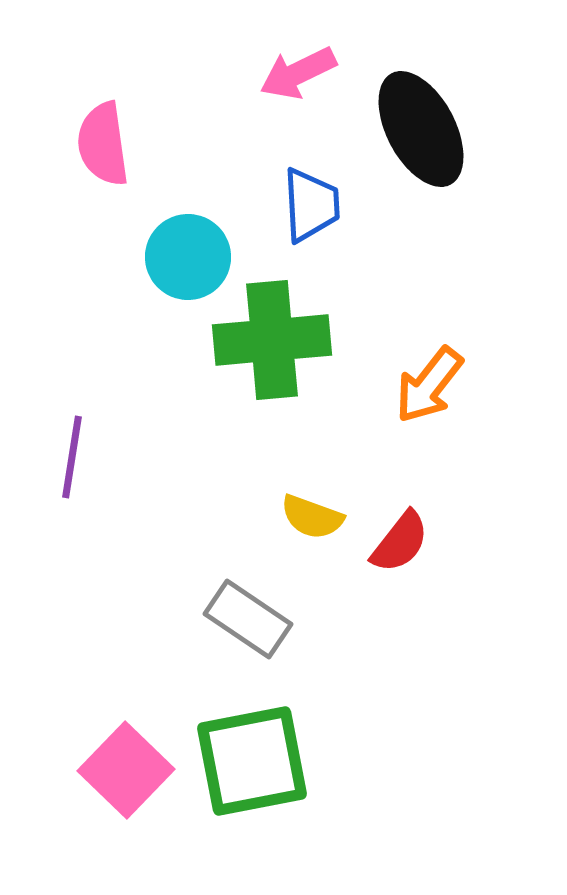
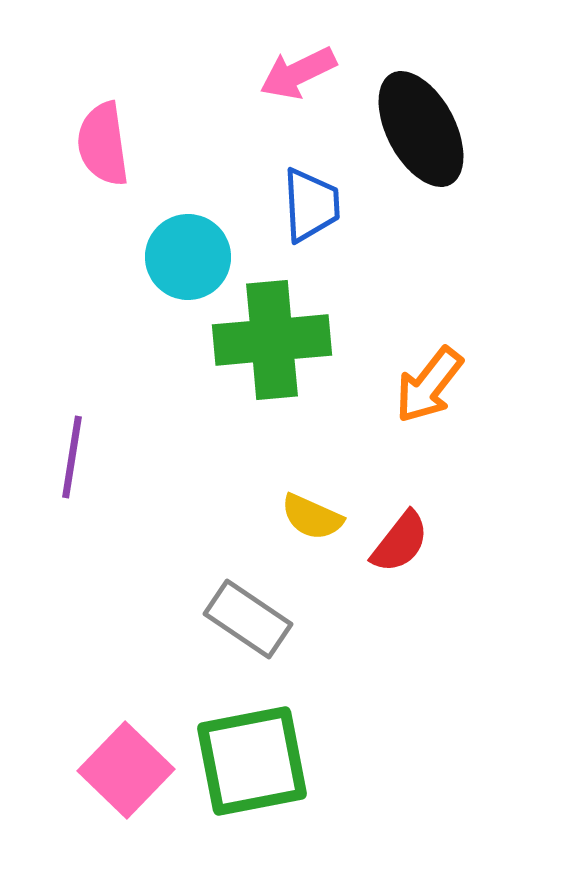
yellow semicircle: rotated 4 degrees clockwise
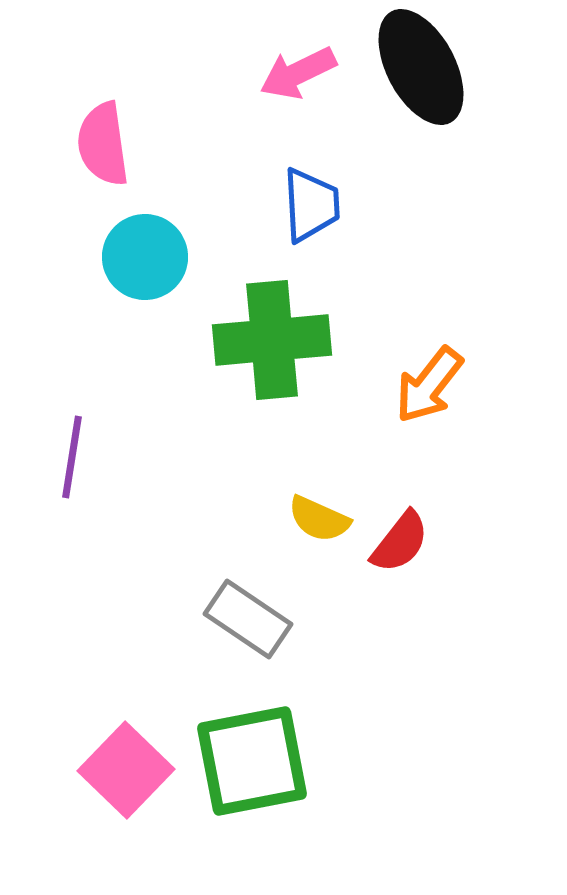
black ellipse: moved 62 px up
cyan circle: moved 43 px left
yellow semicircle: moved 7 px right, 2 px down
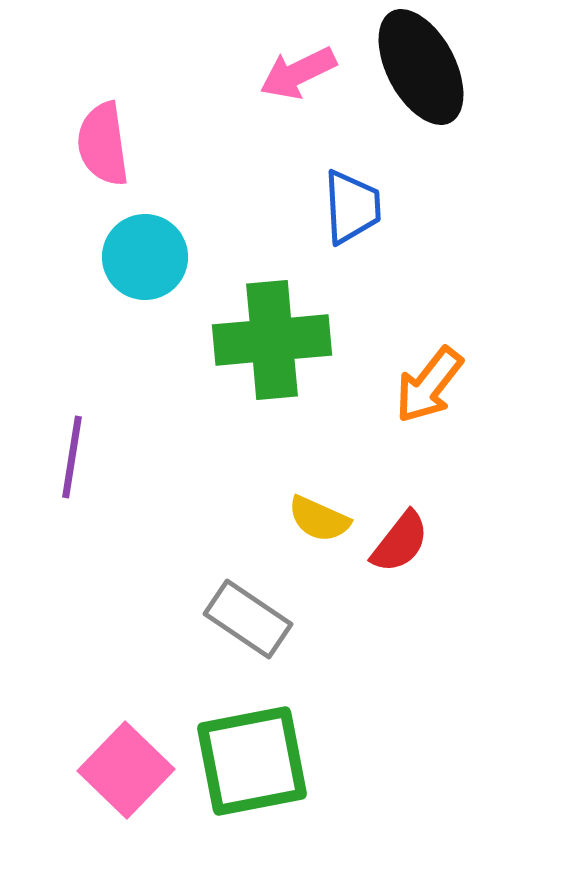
blue trapezoid: moved 41 px right, 2 px down
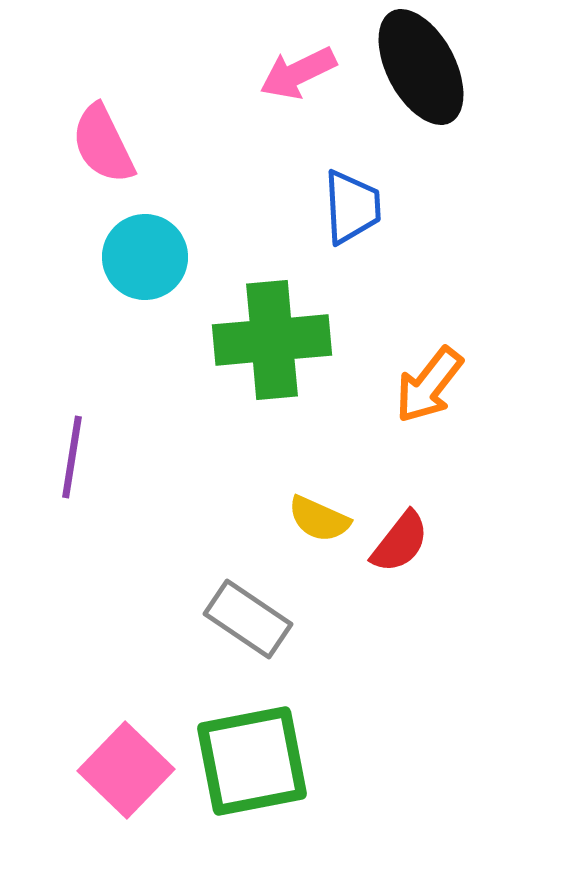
pink semicircle: rotated 18 degrees counterclockwise
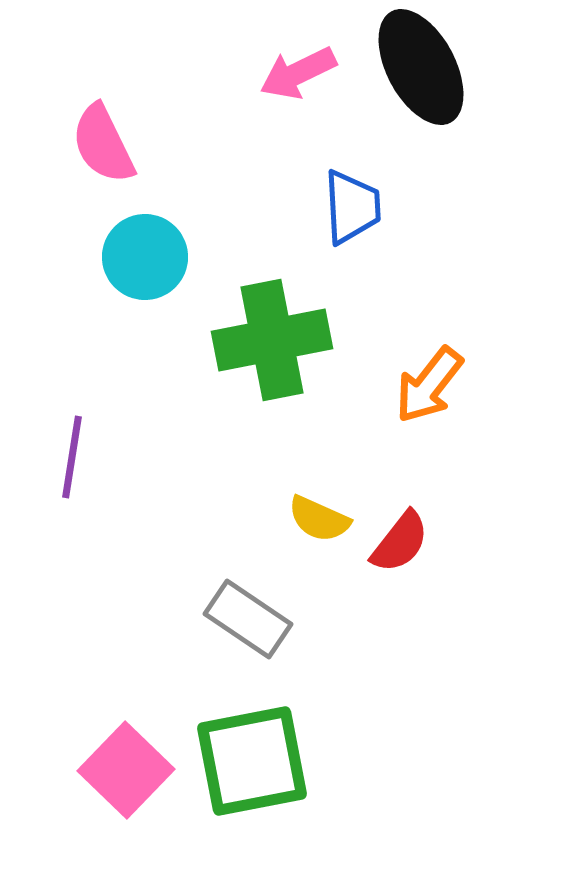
green cross: rotated 6 degrees counterclockwise
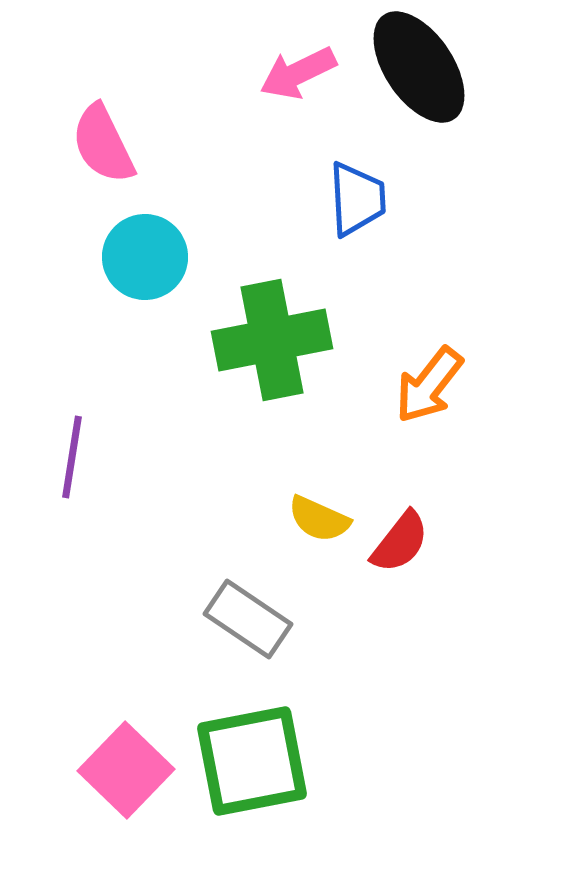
black ellipse: moved 2 px left; rotated 6 degrees counterclockwise
blue trapezoid: moved 5 px right, 8 px up
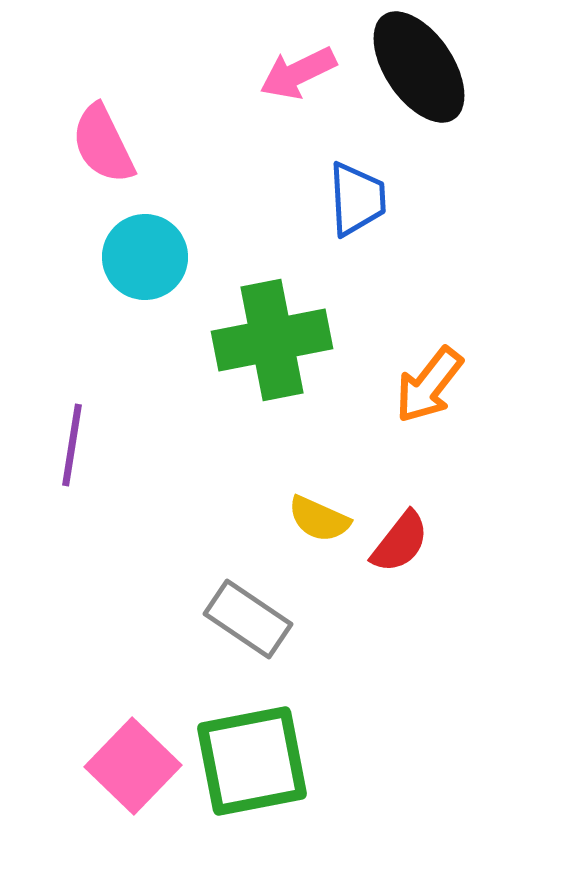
purple line: moved 12 px up
pink square: moved 7 px right, 4 px up
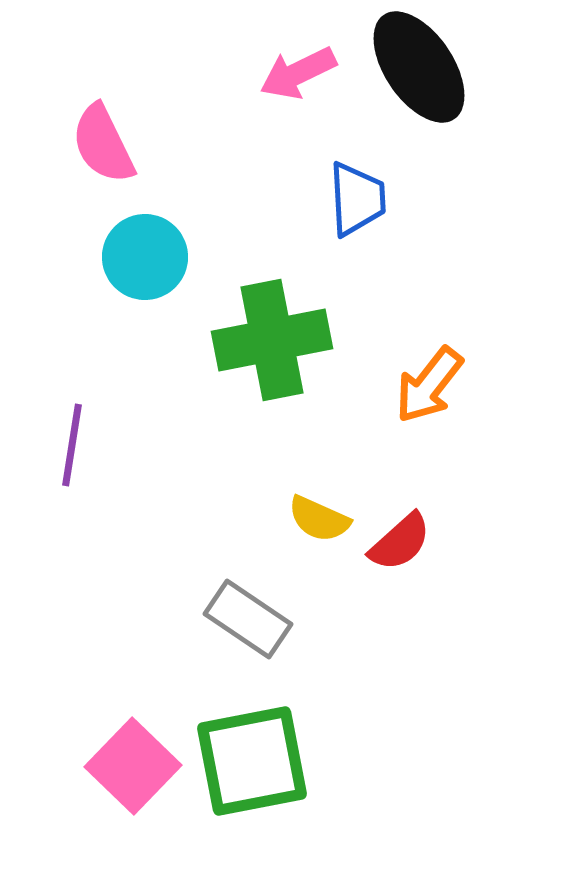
red semicircle: rotated 10 degrees clockwise
